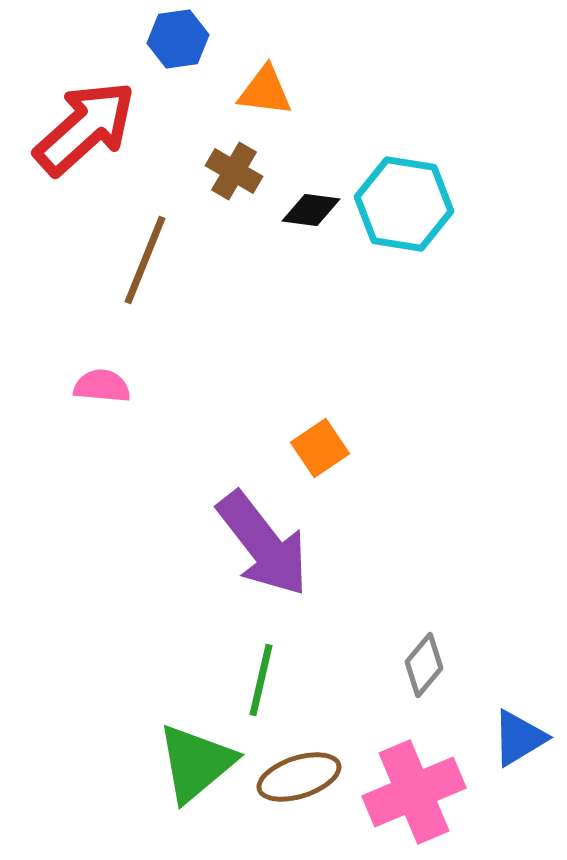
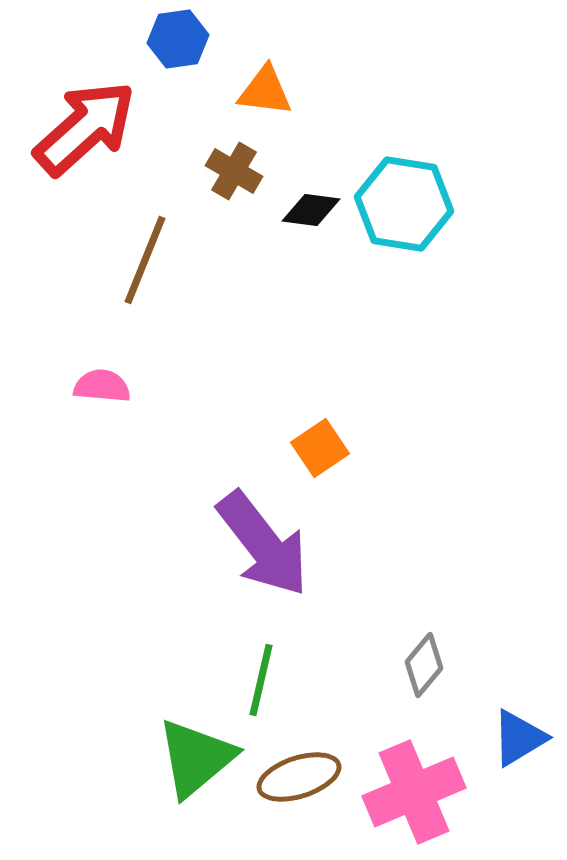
green triangle: moved 5 px up
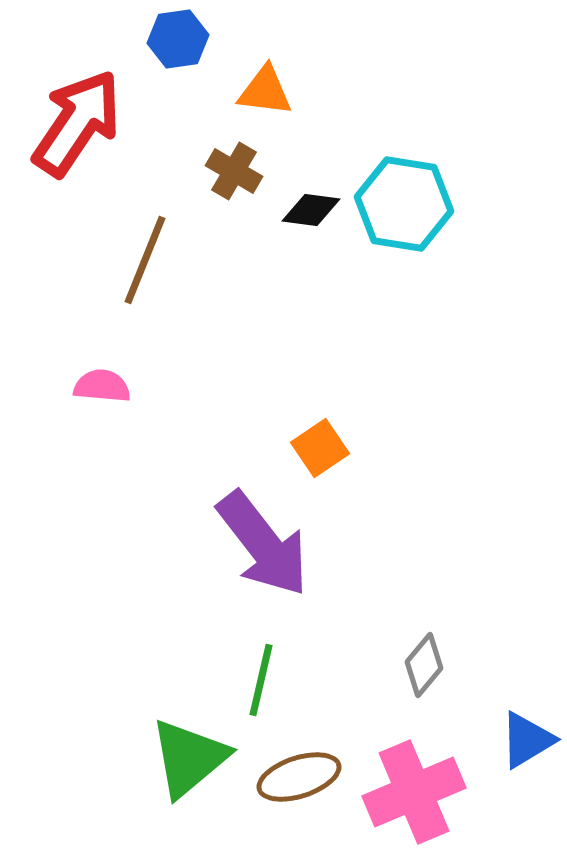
red arrow: moved 8 px left, 5 px up; rotated 14 degrees counterclockwise
blue triangle: moved 8 px right, 2 px down
green triangle: moved 7 px left
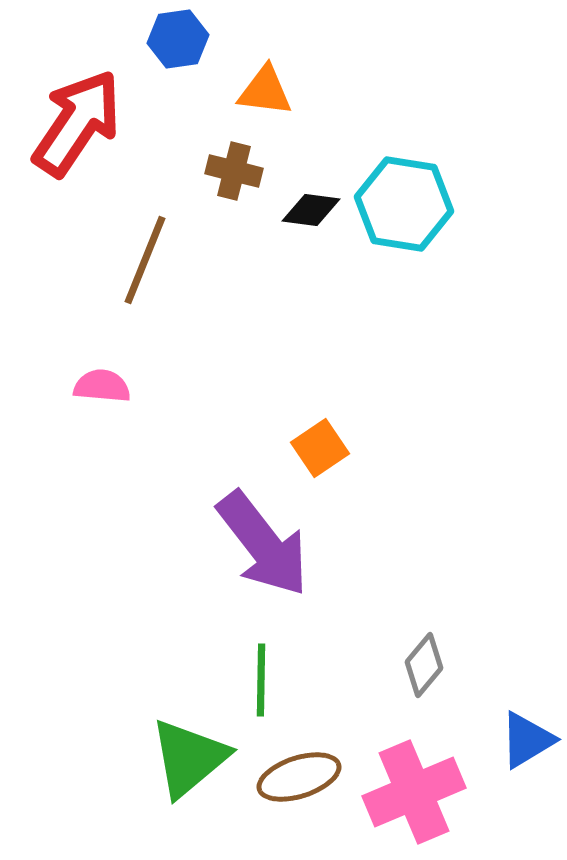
brown cross: rotated 16 degrees counterclockwise
green line: rotated 12 degrees counterclockwise
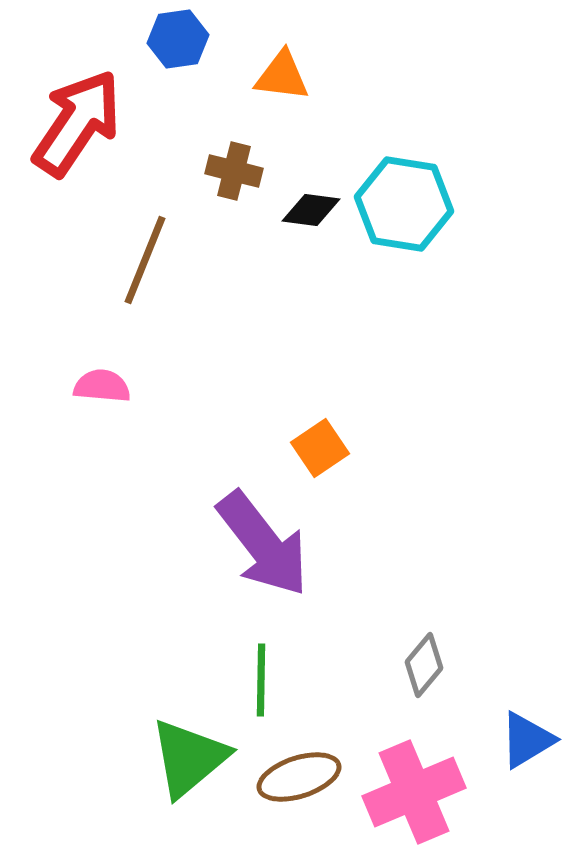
orange triangle: moved 17 px right, 15 px up
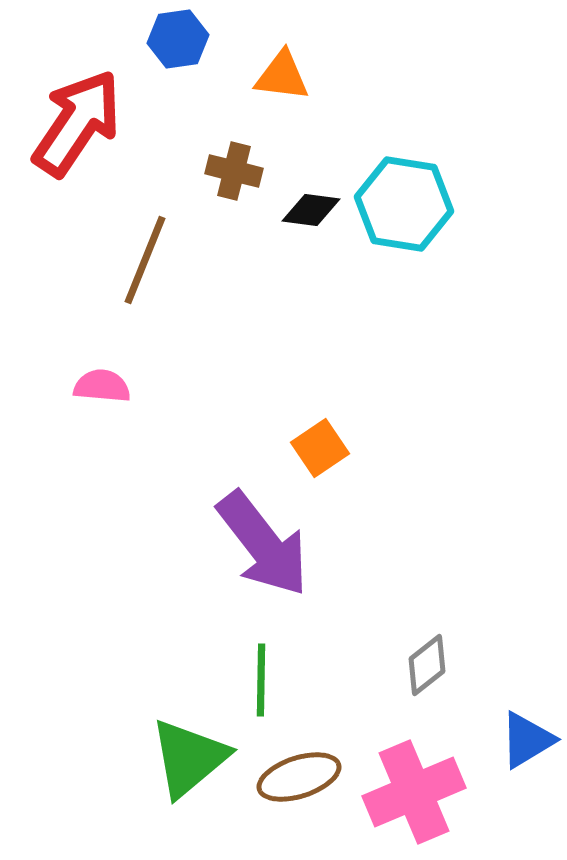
gray diamond: moved 3 px right; rotated 12 degrees clockwise
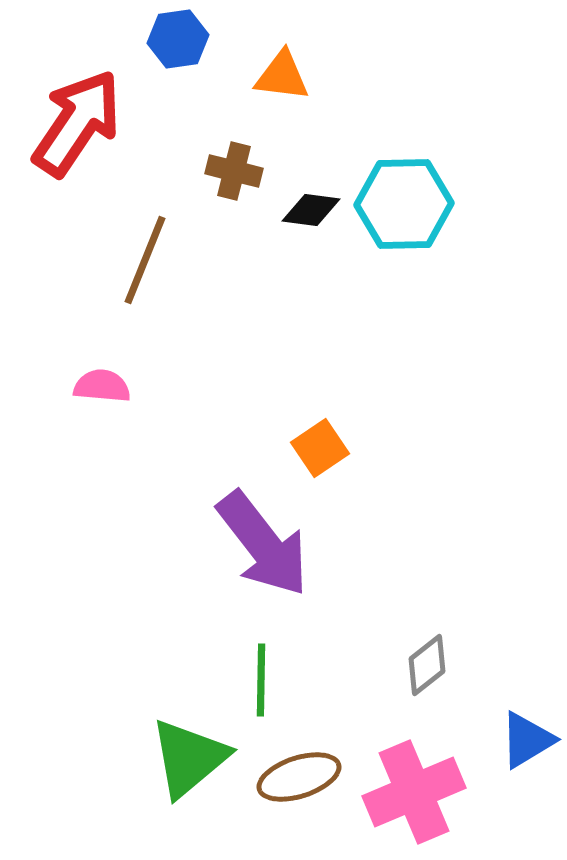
cyan hexagon: rotated 10 degrees counterclockwise
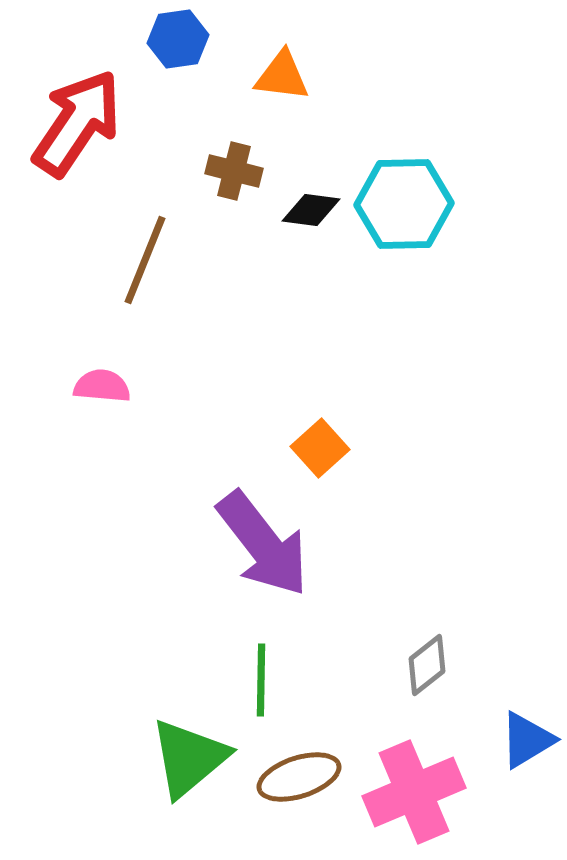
orange square: rotated 8 degrees counterclockwise
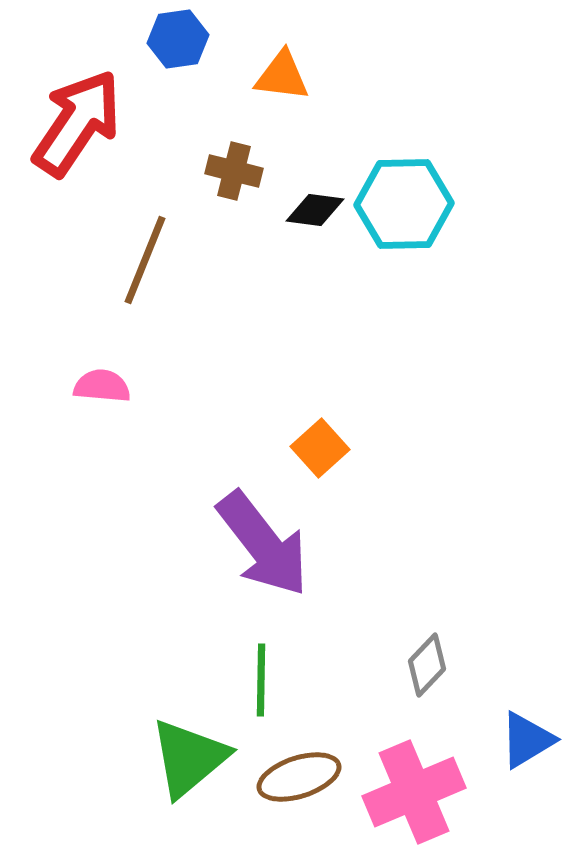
black diamond: moved 4 px right
gray diamond: rotated 8 degrees counterclockwise
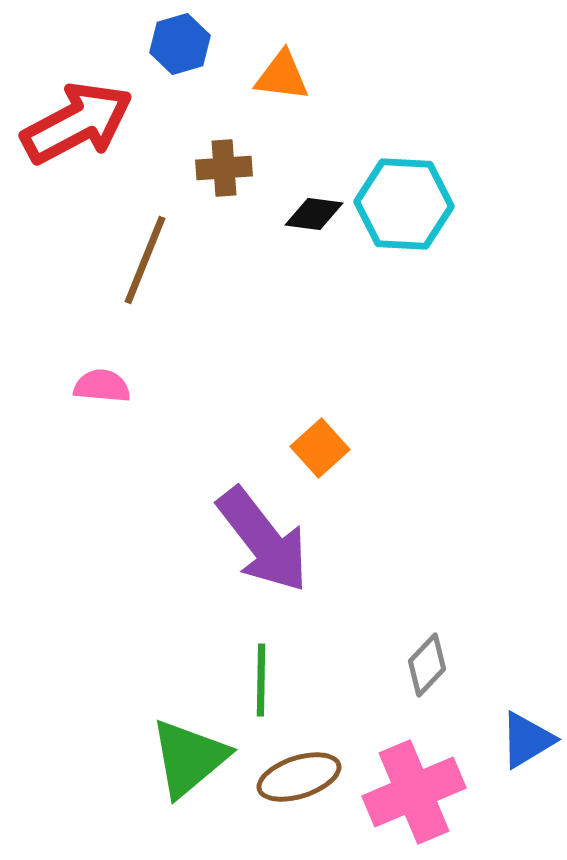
blue hexagon: moved 2 px right, 5 px down; rotated 8 degrees counterclockwise
red arrow: rotated 28 degrees clockwise
brown cross: moved 10 px left, 3 px up; rotated 18 degrees counterclockwise
cyan hexagon: rotated 4 degrees clockwise
black diamond: moved 1 px left, 4 px down
purple arrow: moved 4 px up
